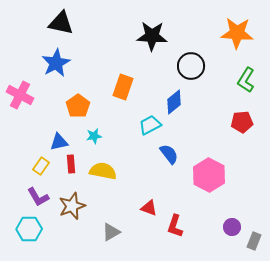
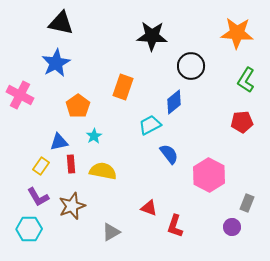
cyan star: rotated 21 degrees counterclockwise
gray rectangle: moved 7 px left, 38 px up
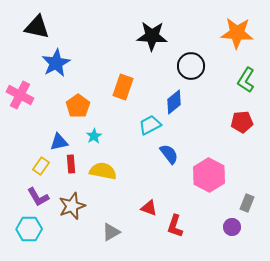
black triangle: moved 24 px left, 4 px down
